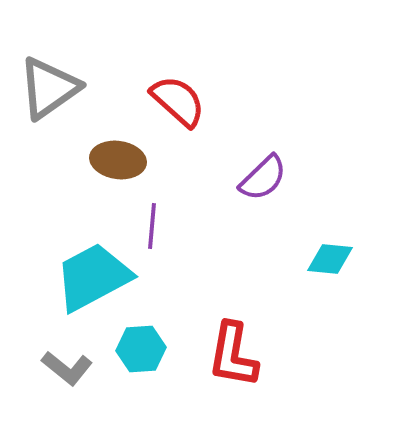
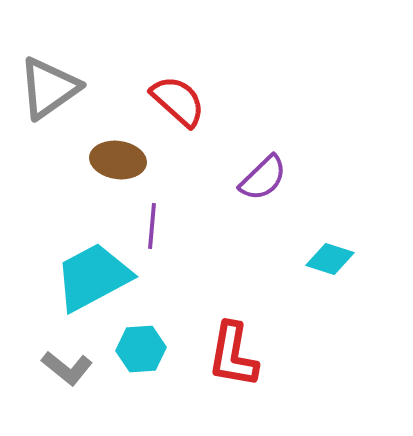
cyan diamond: rotated 12 degrees clockwise
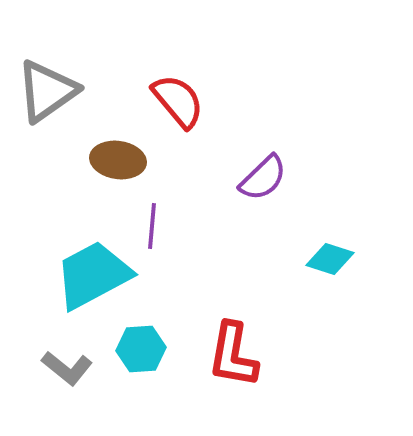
gray triangle: moved 2 px left, 3 px down
red semicircle: rotated 8 degrees clockwise
cyan trapezoid: moved 2 px up
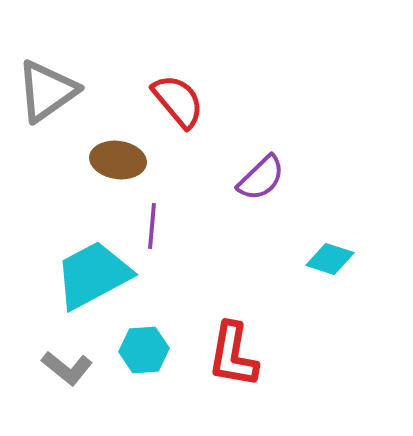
purple semicircle: moved 2 px left
cyan hexagon: moved 3 px right, 1 px down
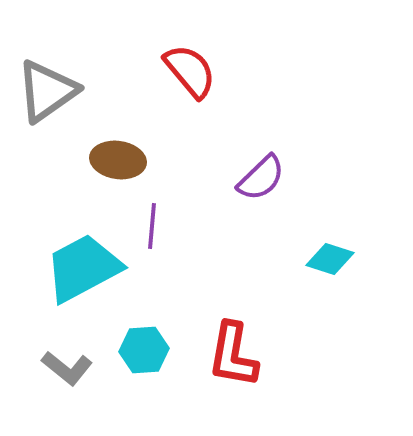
red semicircle: moved 12 px right, 30 px up
cyan trapezoid: moved 10 px left, 7 px up
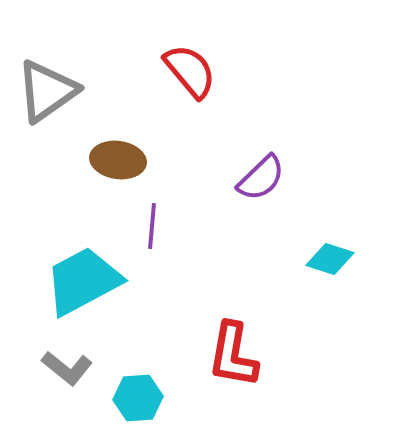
cyan trapezoid: moved 13 px down
cyan hexagon: moved 6 px left, 48 px down
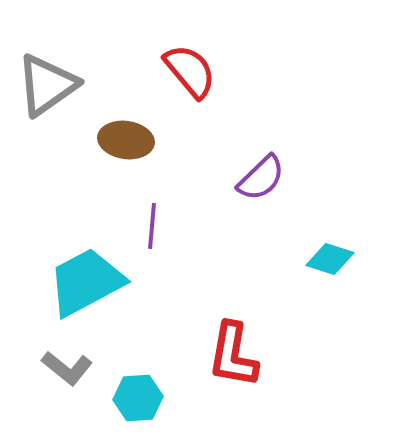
gray triangle: moved 6 px up
brown ellipse: moved 8 px right, 20 px up
cyan trapezoid: moved 3 px right, 1 px down
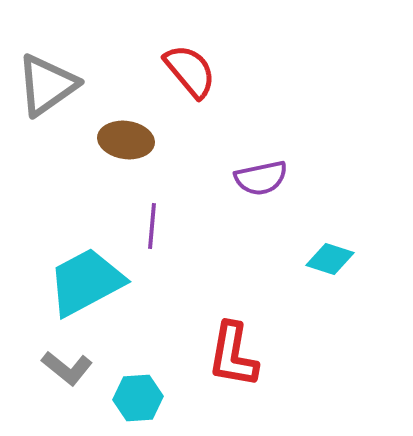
purple semicircle: rotated 32 degrees clockwise
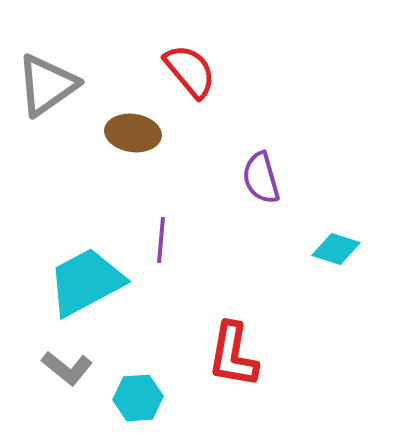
brown ellipse: moved 7 px right, 7 px up
purple semicircle: rotated 86 degrees clockwise
purple line: moved 9 px right, 14 px down
cyan diamond: moved 6 px right, 10 px up
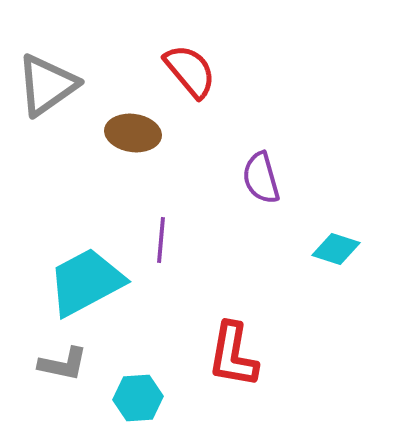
gray L-shape: moved 4 px left, 4 px up; rotated 27 degrees counterclockwise
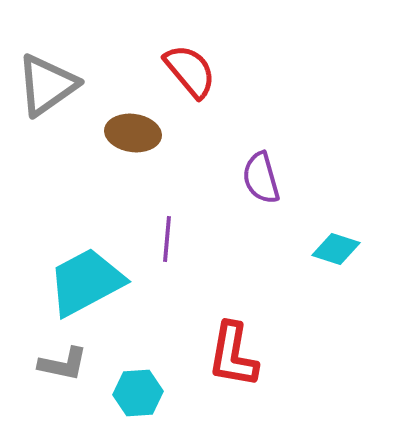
purple line: moved 6 px right, 1 px up
cyan hexagon: moved 5 px up
